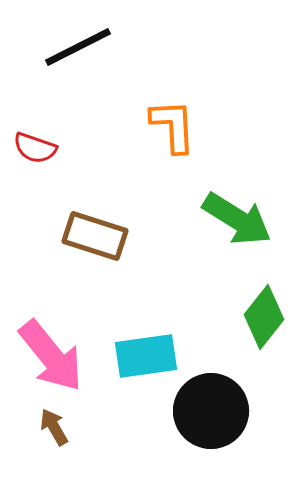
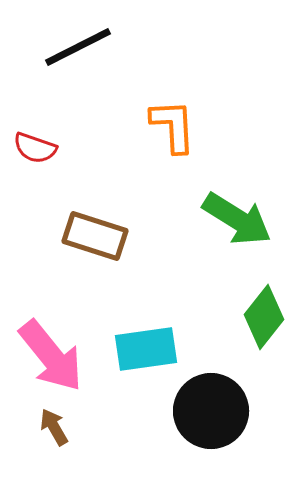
cyan rectangle: moved 7 px up
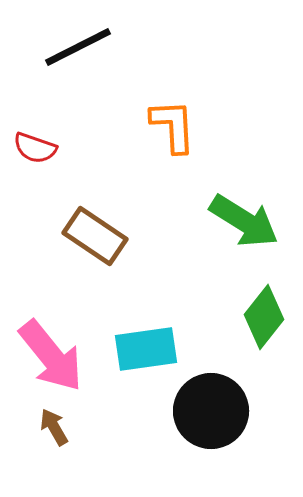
green arrow: moved 7 px right, 2 px down
brown rectangle: rotated 16 degrees clockwise
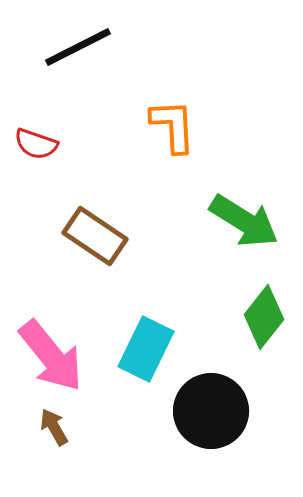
red semicircle: moved 1 px right, 4 px up
cyan rectangle: rotated 56 degrees counterclockwise
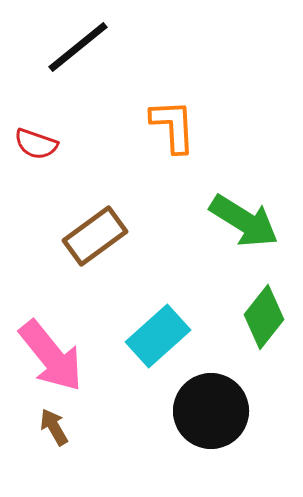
black line: rotated 12 degrees counterclockwise
brown rectangle: rotated 70 degrees counterclockwise
cyan rectangle: moved 12 px right, 13 px up; rotated 22 degrees clockwise
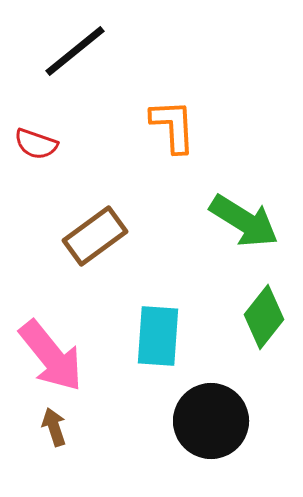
black line: moved 3 px left, 4 px down
cyan rectangle: rotated 44 degrees counterclockwise
black circle: moved 10 px down
brown arrow: rotated 12 degrees clockwise
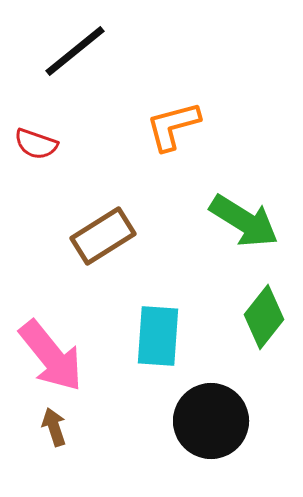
orange L-shape: rotated 102 degrees counterclockwise
brown rectangle: moved 8 px right; rotated 4 degrees clockwise
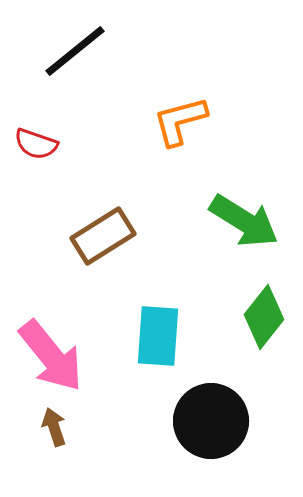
orange L-shape: moved 7 px right, 5 px up
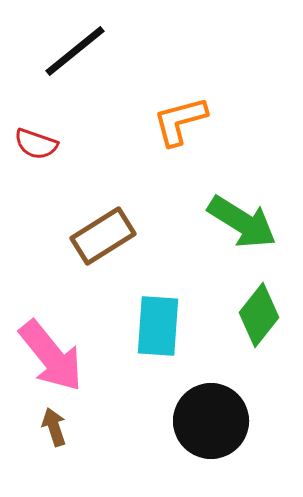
green arrow: moved 2 px left, 1 px down
green diamond: moved 5 px left, 2 px up
cyan rectangle: moved 10 px up
